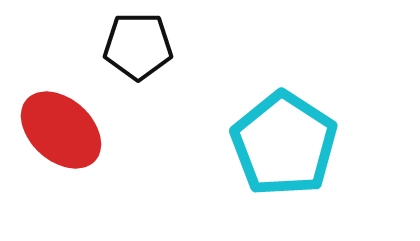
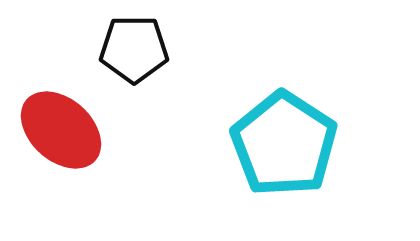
black pentagon: moved 4 px left, 3 px down
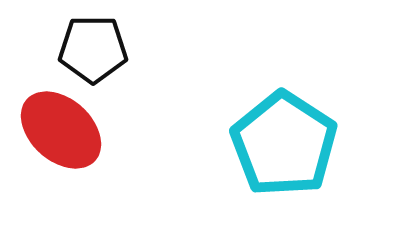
black pentagon: moved 41 px left
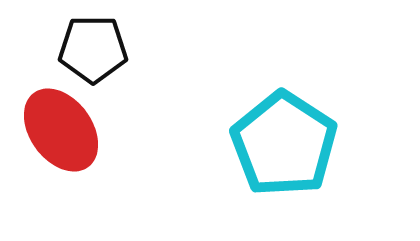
red ellipse: rotated 12 degrees clockwise
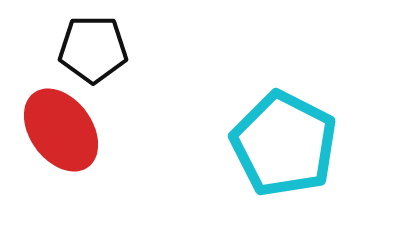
cyan pentagon: rotated 6 degrees counterclockwise
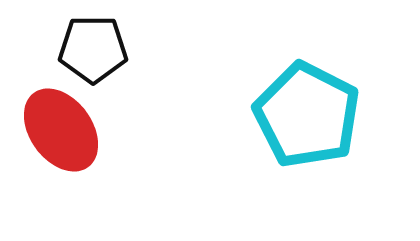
cyan pentagon: moved 23 px right, 29 px up
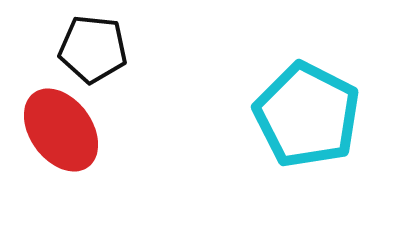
black pentagon: rotated 6 degrees clockwise
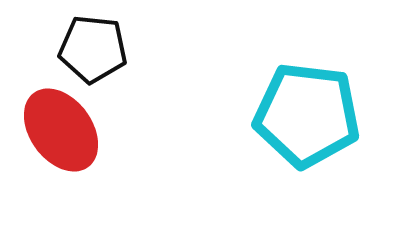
cyan pentagon: rotated 20 degrees counterclockwise
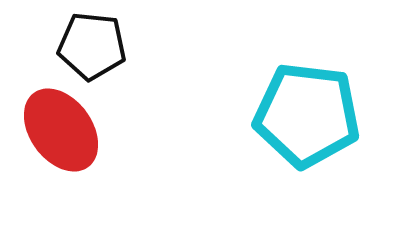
black pentagon: moved 1 px left, 3 px up
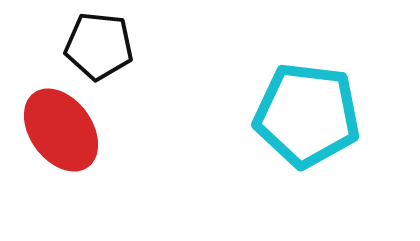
black pentagon: moved 7 px right
